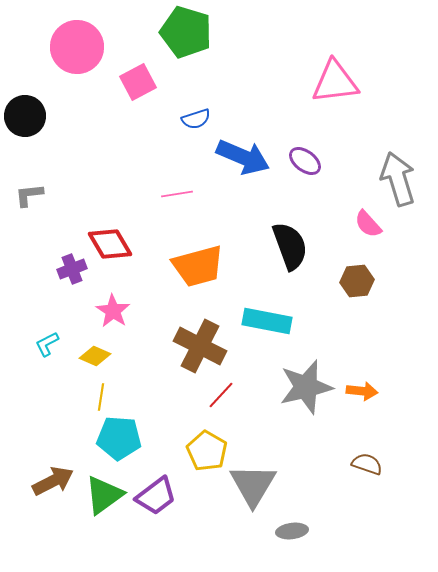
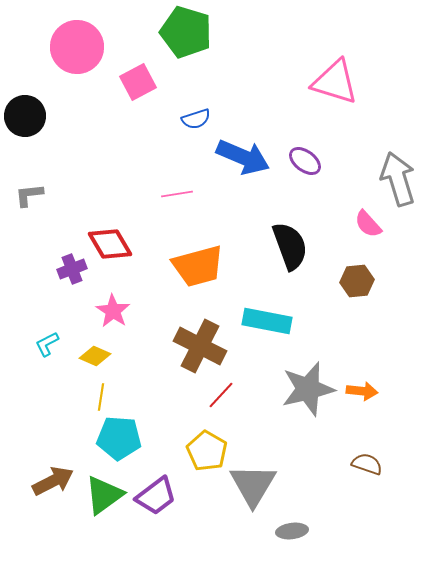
pink triangle: rotated 24 degrees clockwise
gray star: moved 2 px right, 2 px down
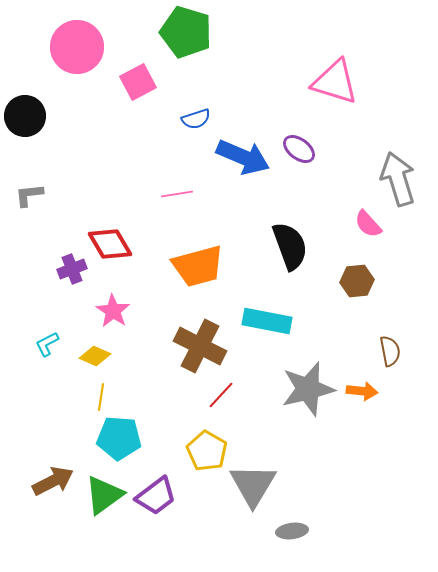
purple ellipse: moved 6 px left, 12 px up
brown semicircle: moved 23 px right, 113 px up; rotated 60 degrees clockwise
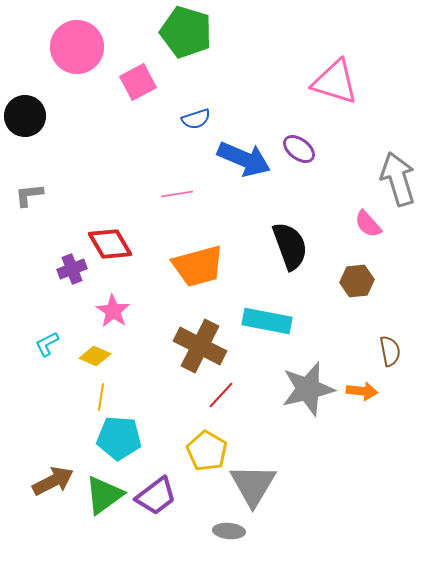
blue arrow: moved 1 px right, 2 px down
gray ellipse: moved 63 px left; rotated 12 degrees clockwise
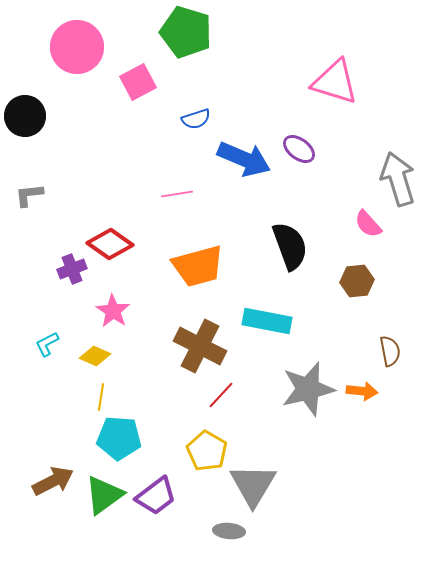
red diamond: rotated 24 degrees counterclockwise
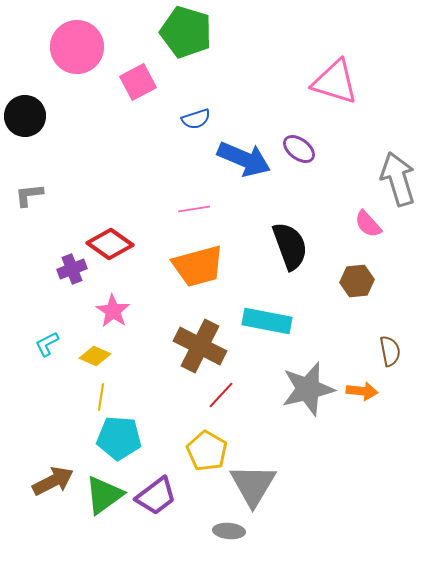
pink line: moved 17 px right, 15 px down
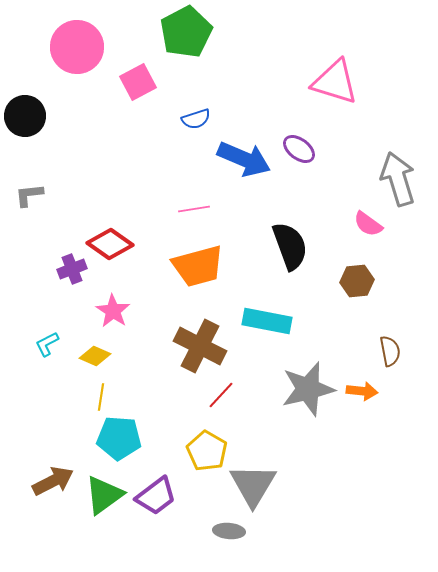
green pentagon: rotated 27 degrees clockwise
pink semicircle: rotated 12 degrees counterclockwise
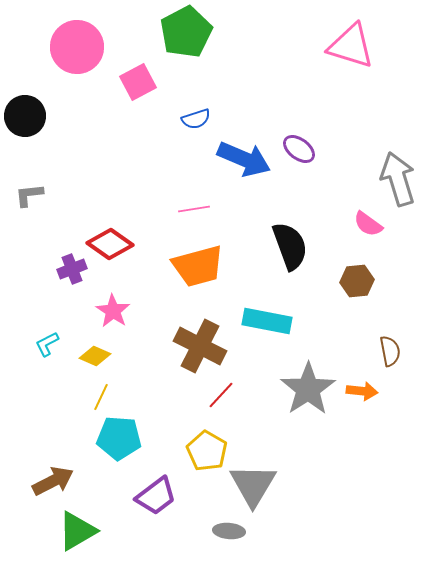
pink triangle: moved 16 px right, 36 px up
gray star: rotated 20 degrees counterclockwise
yellow line: rotated 16 degrees clockwise
green triangle: moved 27 px left, 36 px down; rotated 6 degrees clockwise
